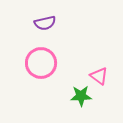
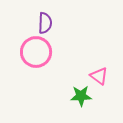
purple semicircle: rotated 75 degrees counterclockwise
pink circle: moved 5 px left, 11 px up
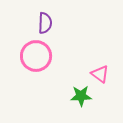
pink circle: moved 4 px down
pink triangle: moved 1 px right, 2 px up
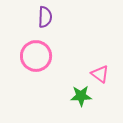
purple semicircle: moved 6 px up
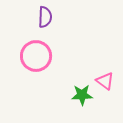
pink triangle: moved 5 px right, 7 px down
green star: moved 1 px right, 1 px up
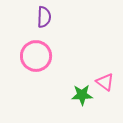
purple semicircle: moved 1 px left
pink triangle: moved 1 px down
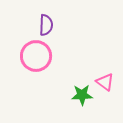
purple semicircle: moved 2 px right, 8 px down
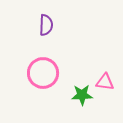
pink circle: moved 7 px right, 17 px down
pink triangle: rotated 30 degrees counterclockwise
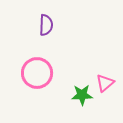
pink circle: moved 6 px left
pink triangle: moved 1 px down; rotated 48 degrees counterclockwise
